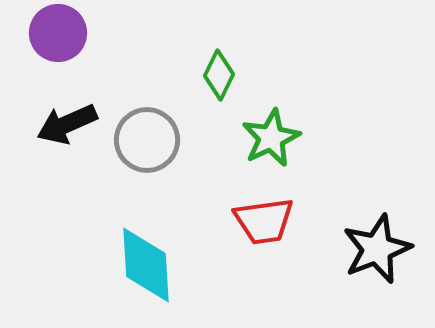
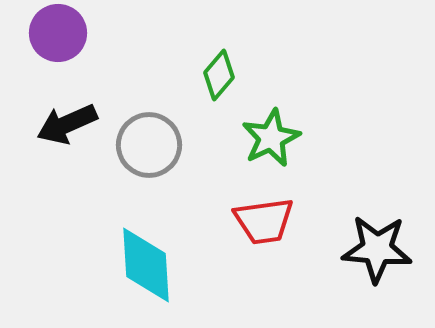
green diamond: rotated 15 degrees clockwise
gray circle: moved 2 px right, 5 px down
black star: rotated 26 degrees clockwise
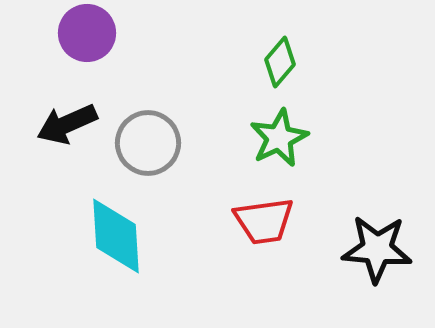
purple circle: moved 29 px right
green diamond: moved 61 px right, 13 px up
green star: moved 8 px right
gray circle: moved 1 px left, 2 px up
cyan diamond: moved 30 px left, 29 px up
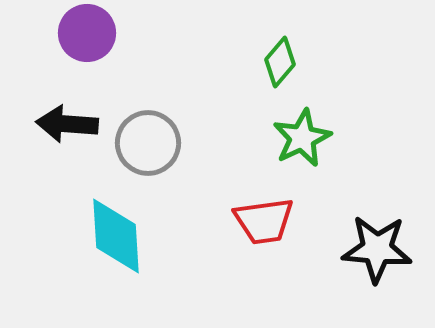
black arrow: rotated 28 degrees clockwise
green star: moved 23 px right
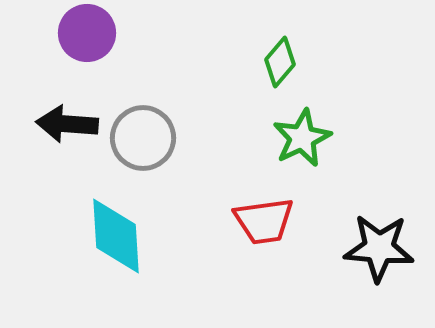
gray circle: moved 5 px left, 5 px up
black star: moved 2 px right, 1 px up
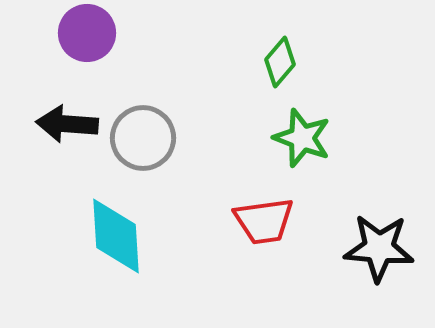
green star: rotated 26 degrees counterclockwise
